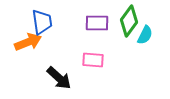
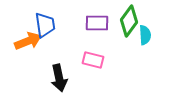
blue trapezoid: moved 3 px right, 3 px down
cyan semicircle: rotated 30 degrees counterclockwise
orange arrow: moved 1 px up
pink rectangle: rotated 10 degrees clockwise
black arrow: rotated 36 degrees clockwise
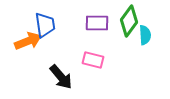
black arrow: moved 2 px right, 1 px up; rotated 28 degrees counterclockwise
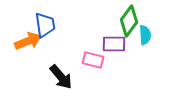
purple rectangle: moved 17 px right, 21 px down
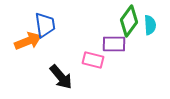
cyan semicircle: moved 5 px right, 10 px up
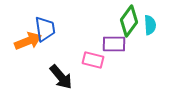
blue trapezoid: moved 4 px down
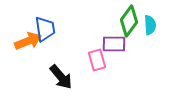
pink rectangle: moved 4 px right; rotated 60 degrees clockwise
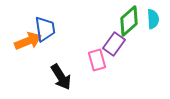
green diamond: rotated 12 degrees clockwise
cyan semicircle: moved 3 px right, 6 px up
purple rectangle: rotated 55 degrees counterclockwise
black arrow: rotated 8 degrees clockwise
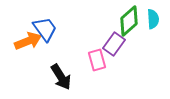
blue trapezoid: rotated 28 degrees counterclockwise
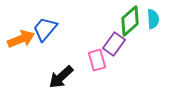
green diamond: moved 1 px right
blue trapezoid: rotated 104 degrees counterclockwise
orange arrow: moved 7 px left, 2 px up
black arrow: rotated 80 degrees clockwise
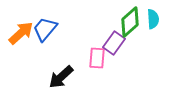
green diamond: moved 1 px down
orange arrow: moved 6 px up; rotated 20 degrees counterclockwise
purple rectangle: moved 1 px up
pink rectangle: moved 2 px up; rotated 20 degrees clockwise
